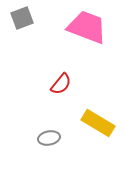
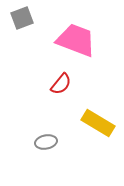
pink trapezoid: moved 11 px left, 13 px down
gray ellipse: moved 3 px left, 4 px down
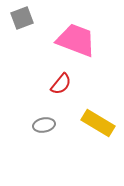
gray ellipse: moved 2 px left, 17 px up
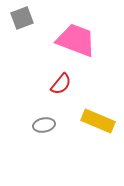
yellow rectangle: moved 2 px up; rotated 8 degrees counterclockwise
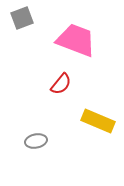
gray ellipse: moved 8 px left, 16 px down
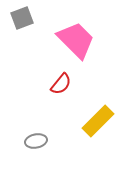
pink trapezoid: rotated 24 degrees clockwise
yellow rectangle: rotated 68 degrees counterclockwise
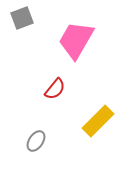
pink trapezoid: rotated 105 degrees counterclockwise
red semicircle: moved 6 px left, 5 px down
gray ellipse: rotated 45 degrees counterclockwise
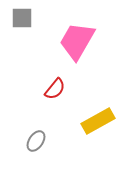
gray square: rotated 20 degrees clockwise
pink trapezoid: moved 1 px right, 1 px down
yellow rectangle: rotated 16 degrees clockwise
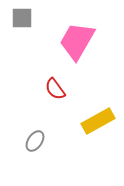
red semicircle: rotated 105 degrees clockwise
gray ellipse: moved 1 px left
